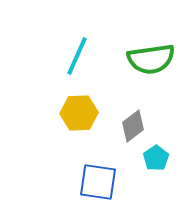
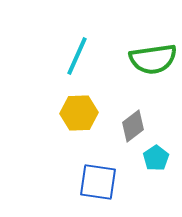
green semicircle: moved 2 px right
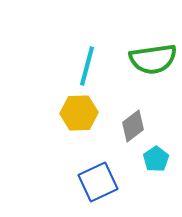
cyan line: moved 10 px right, 10 px down; rotated 9 degrees counterclockwise
cyan pentagon: moved 1 px down
blue square: rotated 33 degrees counterclockwise
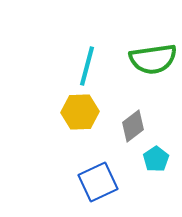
yellow hexagon: moved 1 px right, 1 px up
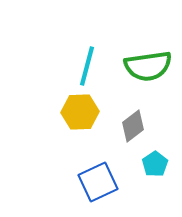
green semicircle: moved 5 px left, 7 px down
cyan pentagon: moved 1 px left, 5 px down
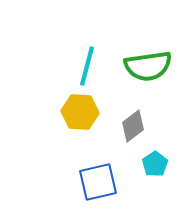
yellow hexagon: rotated 6 degrees clockwise
blue square: rotated 12 degrees clockwise
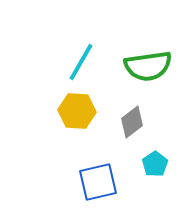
cyan line: moved 6 px left, 4 px up; rotated 15 degrees clockwise
yellow hexagon: moved 3 px left, 1 px up
gray diamond: moved 1 px left, 4 px up
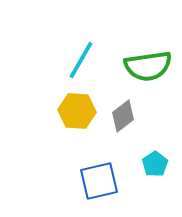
cyan line: moved 2 px up
gray diamond: moved 9 px left, 6 px up
blue square: moved 1 px right, 1 px up
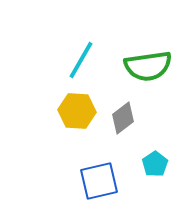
gray diamond: moved 2 px down
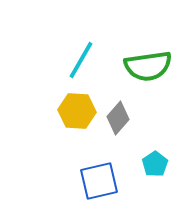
gray diamond: moved 5 px left; rotated 12 degrees counterclockwise
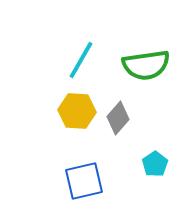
green semicircle: moved 2 px left, 1 px up
blue square: moved 15 px left
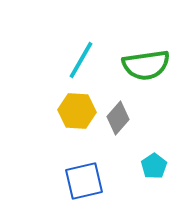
cyan pentagon: moved 1 px left, 2 px down
